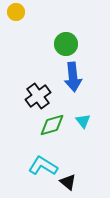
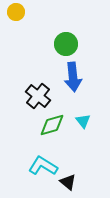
black cross: rotated 15 degrees counterclockwise
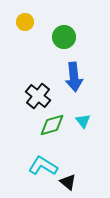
yellow circle: moved 9 px right, 10 px down
green circle: moved 2 px left, 7 px up
blue arrow: moved 1 px right
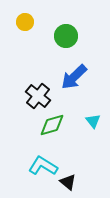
green circle: moved 2 px right, 1 px up
blue arrow: rotated 52 degrees clockwise
cyan triangle: moved 10 px right
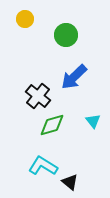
yellow circle: moved 3 px up
green circle: moved 1 px up
black triangle: moved 2 px right
